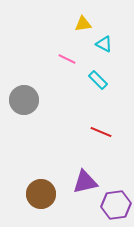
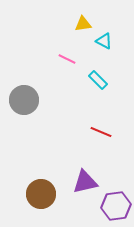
cyan triangle: moved 3 px up
purple hexagon: moved 1 px down
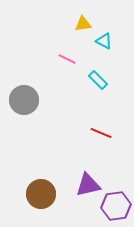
red line: moved 1 px down
purple triangle: moved 3 px right, 3 px down
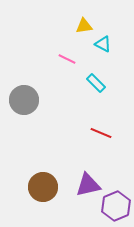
yellow triangle: moved 1 px right, 2 px down
cyan triangle: moved 1 px left, 3 px down
cyan rectangle: moved 2 px left, 3 px down
brown circle: moved 2 px right, 7 px up
purple hexagon: rotated 16 degrees counterclockwise
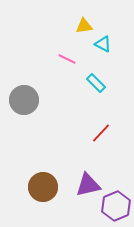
red line: rotated 70 degrees counterclockwise
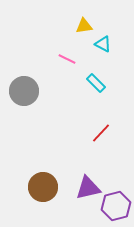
gray circle: moved 9 px up
purple triangle: moved 3 px down
purple hexagon: rotated 8 degrees clockwise
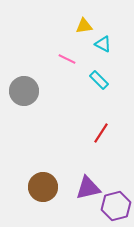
cyan rectangle: moved 3 px right, 3 px up
red line: rotated 10 degrees counterclockwise
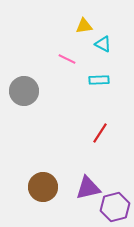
cyan rectangle: rotated 48 degrees counterclockwise
red line: moved 1 px left
purple hexagon: moved 1 px left, 1 px down
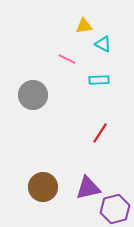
gray circle: moved 9 px right, 4 px down
purple hexagon: moved 2 px down
